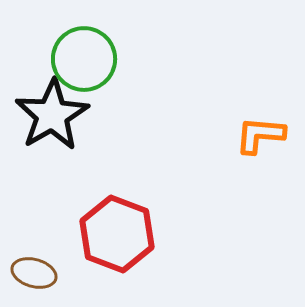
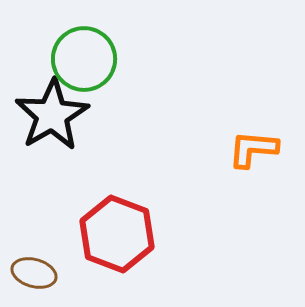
orange L-shape: moved 7 px left, 14 px down
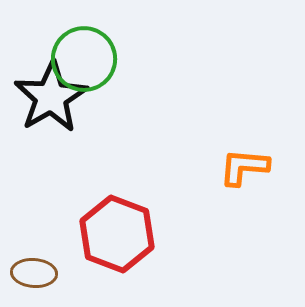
black star: moved 1 px left, 18 px up
orange L-shape: moved 9 px left, 18 px down
brown ellipse: rotated 12 degrees counterclockwise
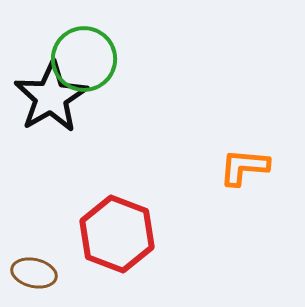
brown ellipse: rotated 9 degrees clockwise
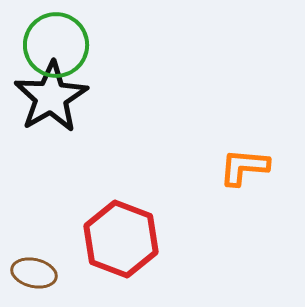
green circle: moved 28 px left, 14 px up
red hexagon: moved 4 px right, 5 px down
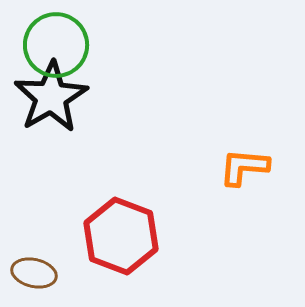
red hexagon: moved 3 px up
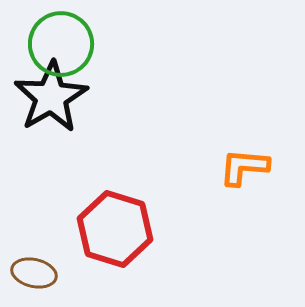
green circle: moved 5 px right, 1 px up
red hexagon: moved 6 px left, 7 px up; rotated 4 degrees counterclockwise
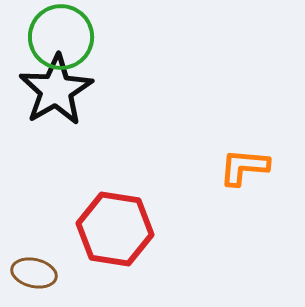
green circle: moved 7 px up
black star: moved 5 px right, 7 px up
red hexagon: rotated 8 degrees counterclockwise
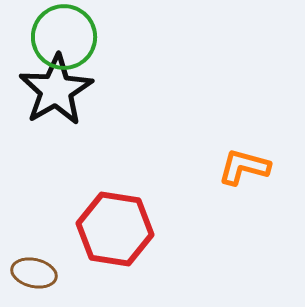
green circle: moved 3 px right
orange L-shape: rotated 10 degrees clockwise
